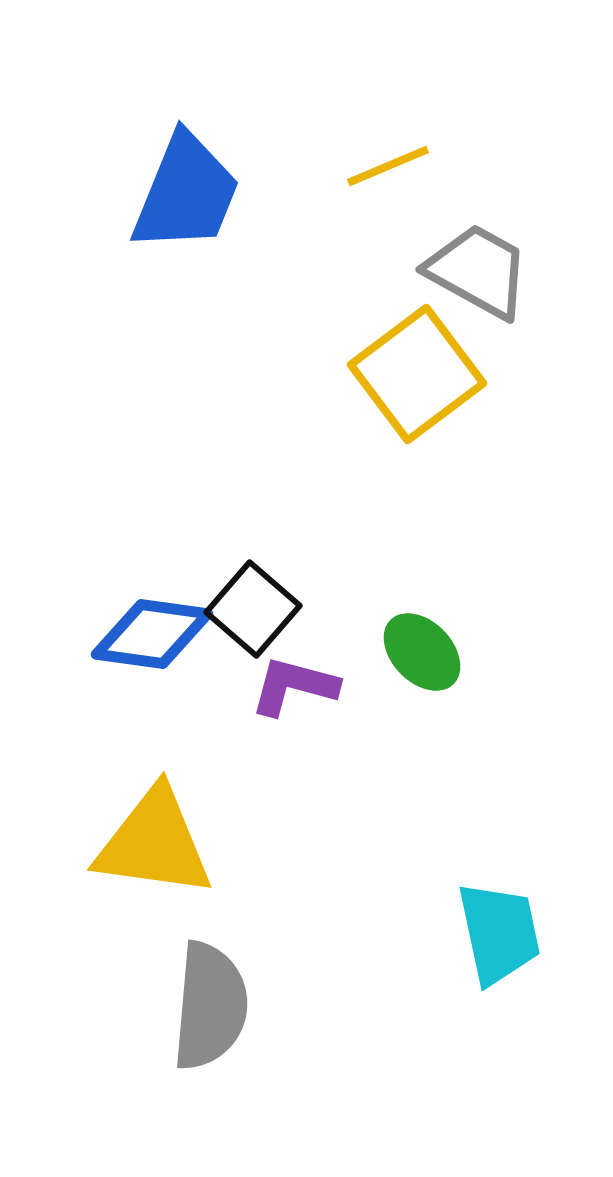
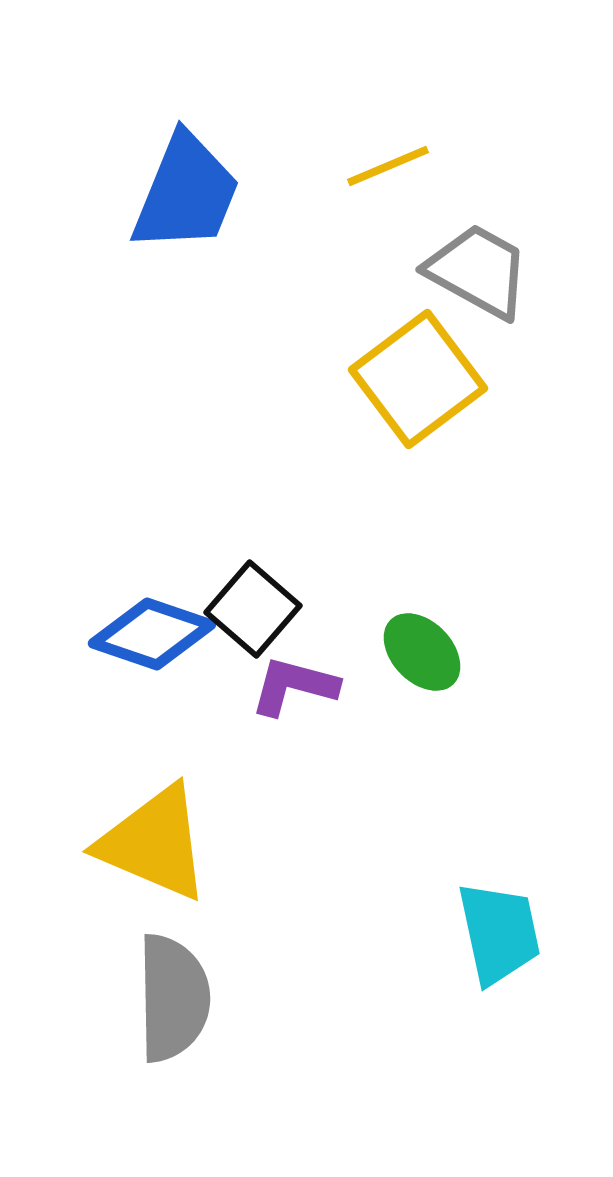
yellow square: moved 1 px right, 5 px down
blue diamond: rotated 11 degrees clockwise
yellow triangle: rotated 15 degrees clockwise
gray semicircle: moved 37 px left, 8 px up; rotated 6 degrees counterclockwise
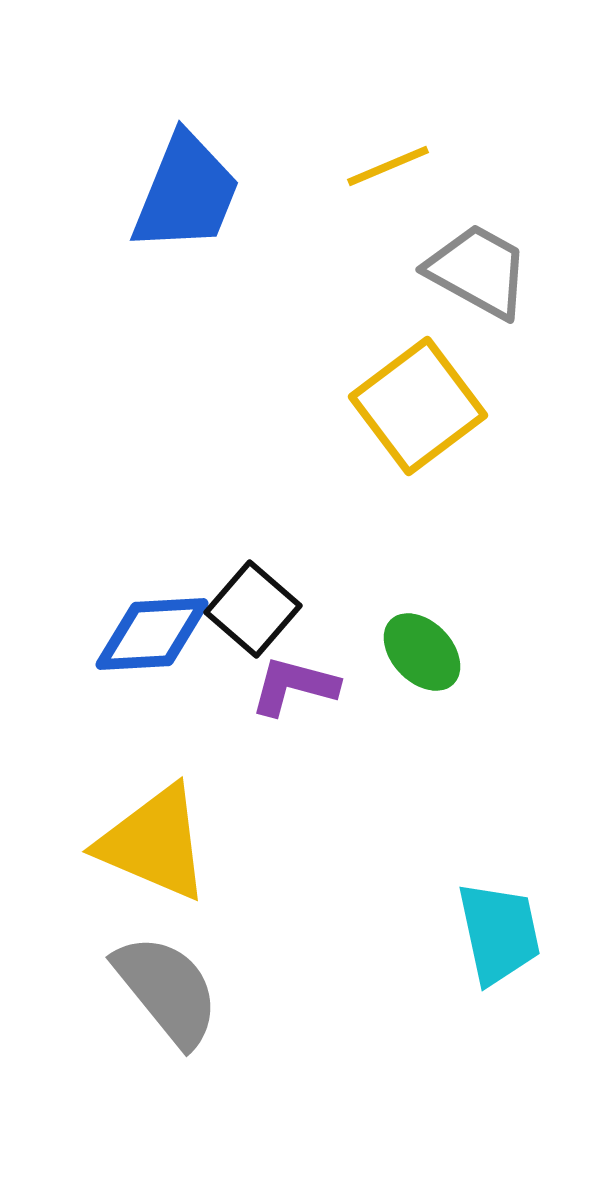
yellow square: moved 27 px down
blue diamond: rotated 22 degrees counterclockwise
gray semicircle: moved 6 px left, 8 px up; rotated 38 degrees counterclockwise
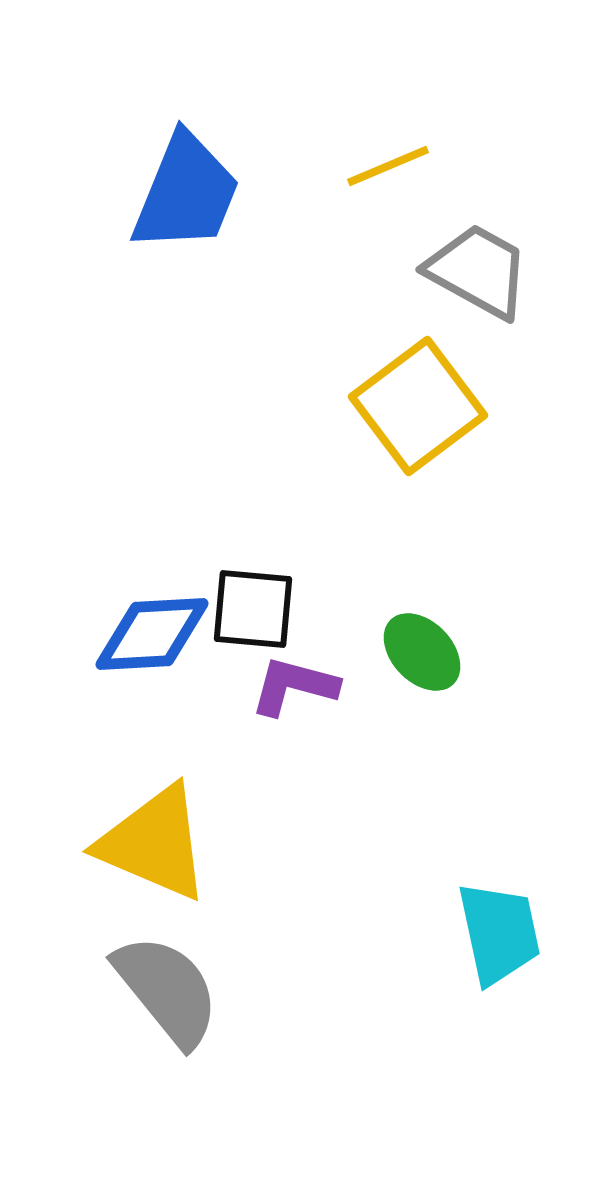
black square: rotated 36 degrees counterclockwise
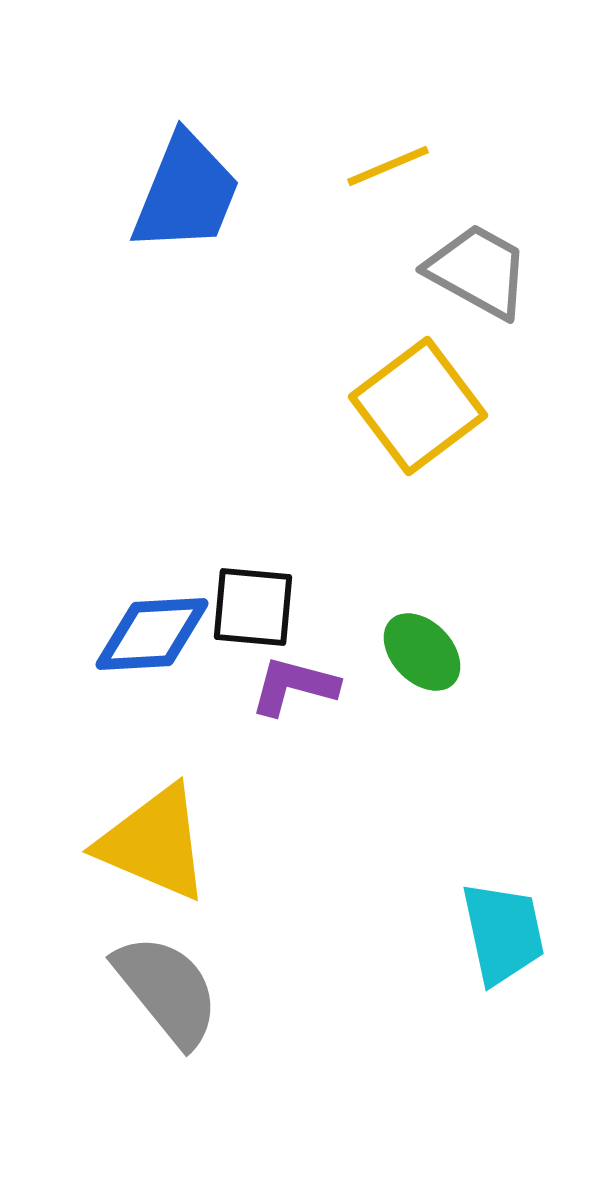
black square: moved 2 px up
cyan trapezoid: moved 4 px right
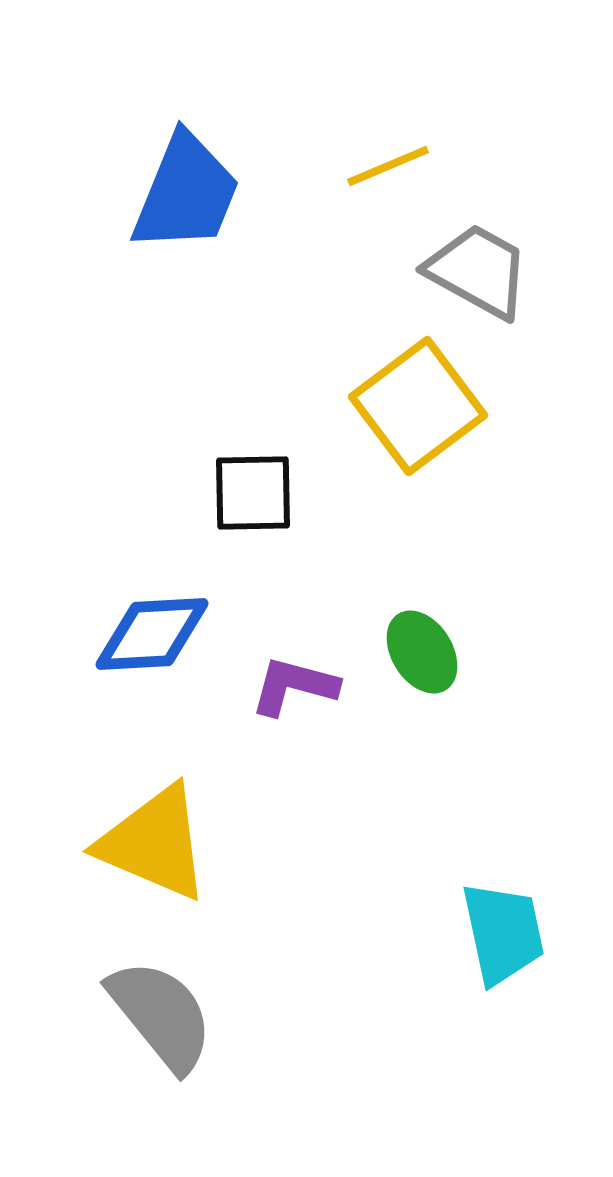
black square: moved 114 px up; rotated 6 degrees counterclockwise
green ellipse: rotated 12 degrees clockwise
gray semicircle: moved 6 px left, 25 px down
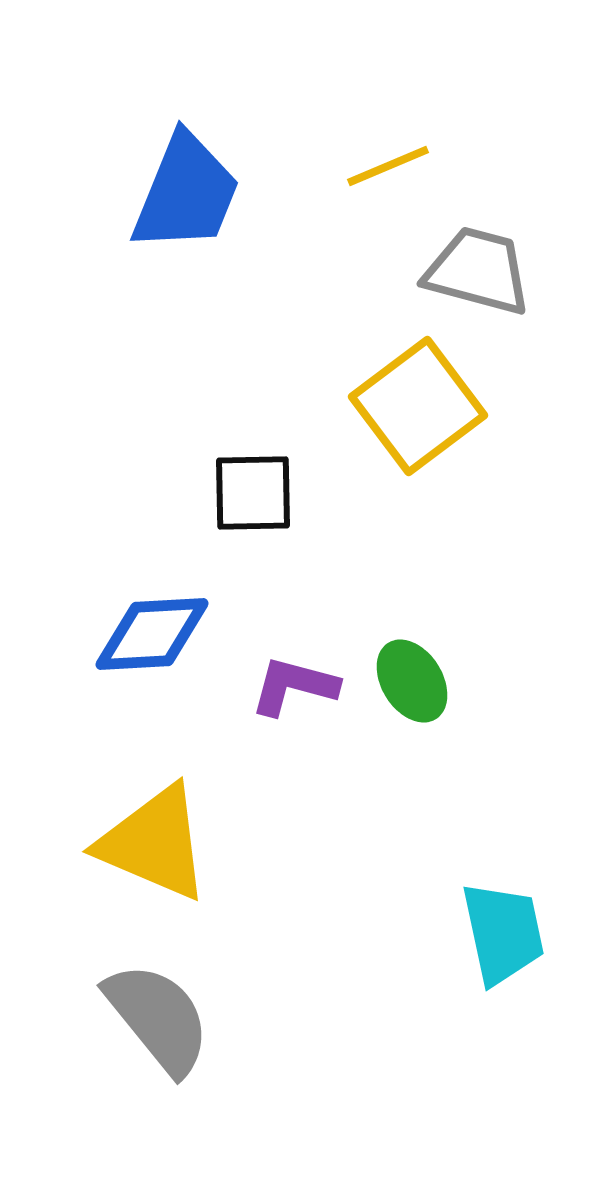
gray trapezoid: rotated 14 degrees counterclockwise
green ellipse: moved 10 px left, 29 px down
gray semicircle: moved 3 px left, 3 px down
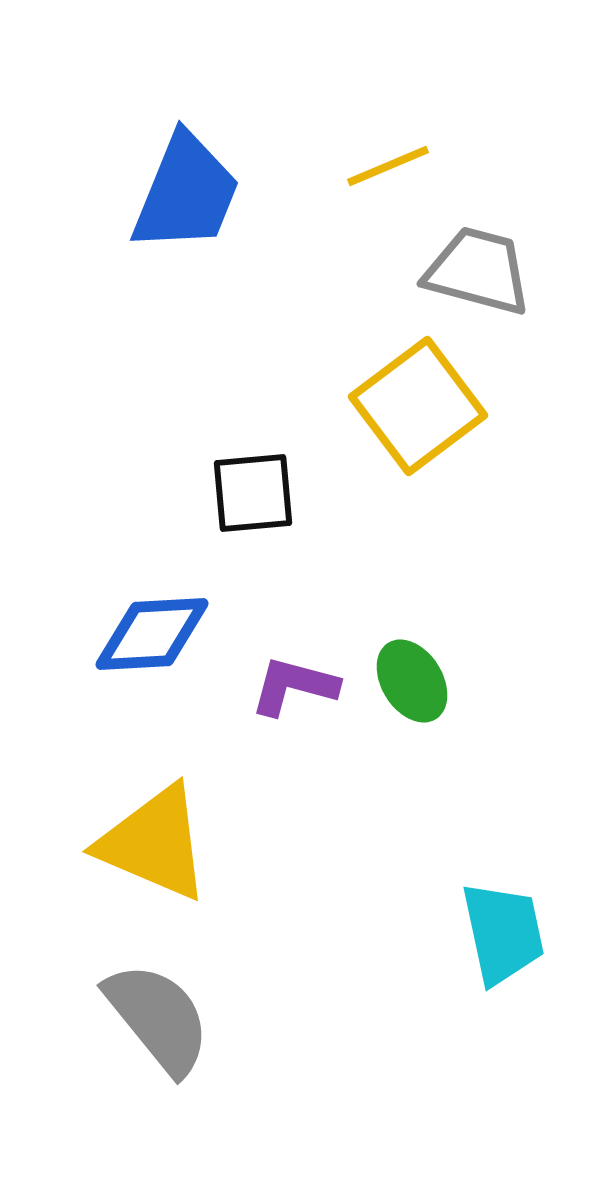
black square: rotated 4 degrees counterclockwise
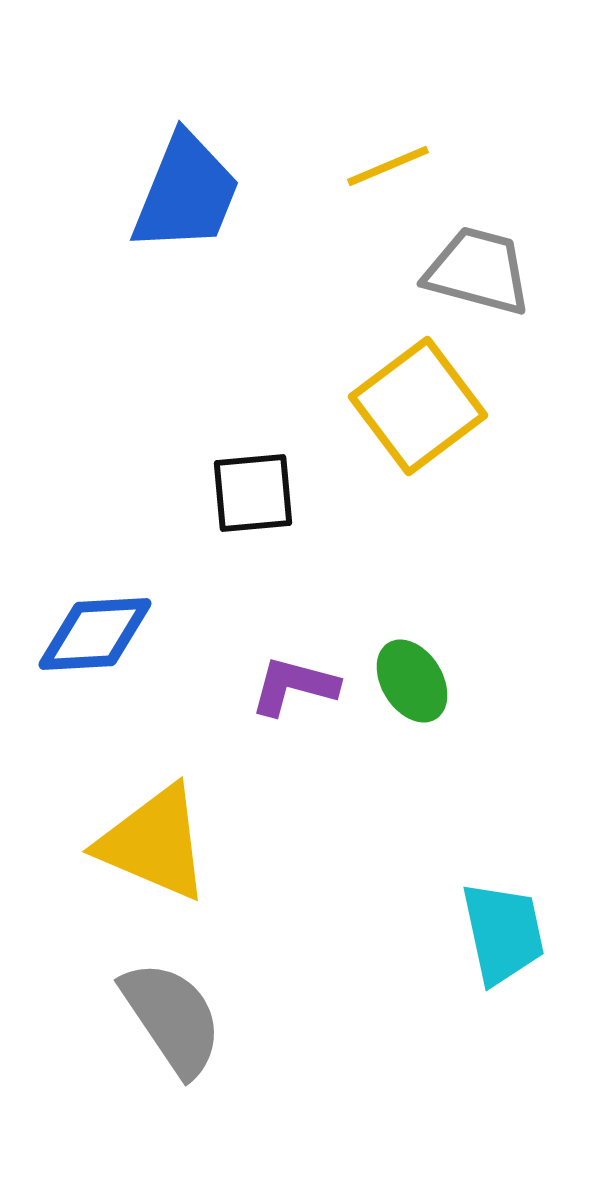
blue diamond: moved 57 px left
gray semicircle: moved 14 px right; rotated 5 degrees clockwise
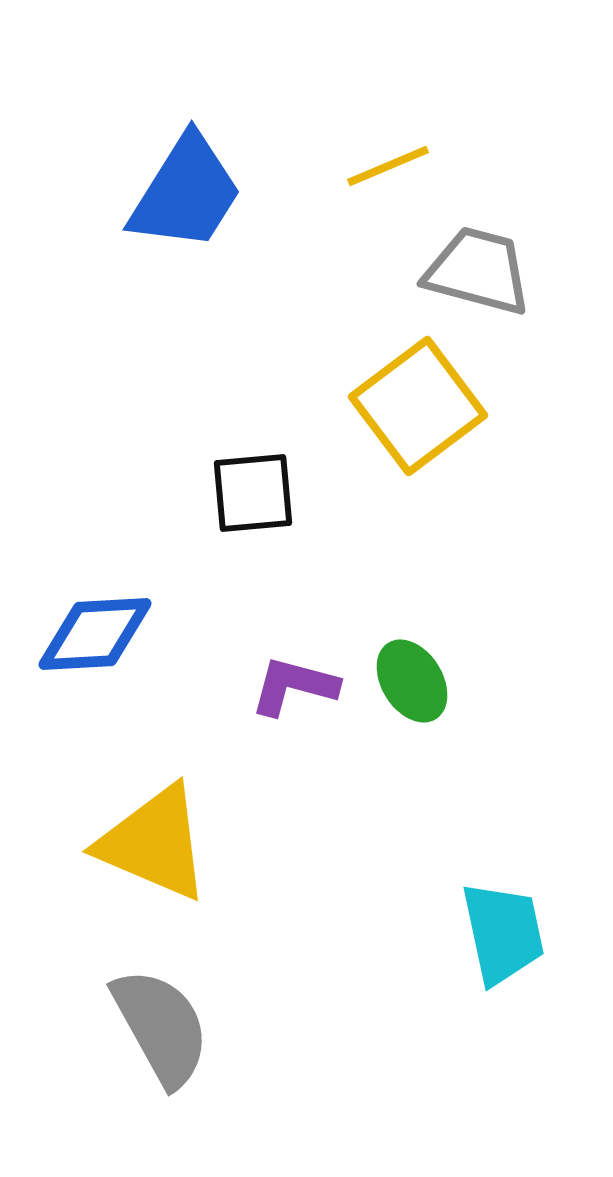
blue trapezoid: rotated 10 degrees clockwise
gray semicircle: moved 11 px left, 9 px down; rotated 5 degrees clockwise
